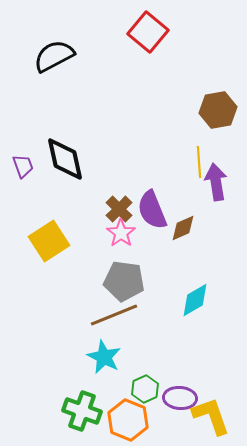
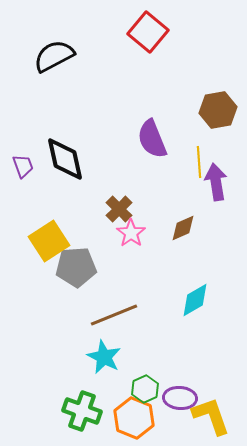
purple semicircle: moved 71 px up
pink star: moved 10 px right
gray pentagon: moved 48 px left, 14 px up; rotated 12 degrees counterclockwise
orange hexagon: moved 6 px right, 2 px up
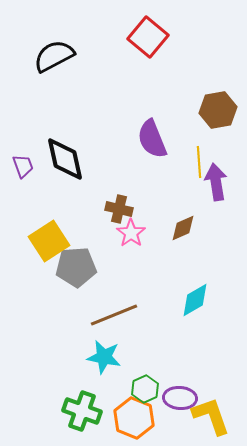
red square: moved 5 px down
brown cross: rotated 32 degrees counterclockwise
cyan star: rotated 16 degrees counterclockwise
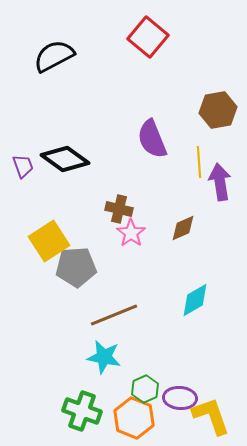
black diamond: rotated 42 degrees counterclockwise
purple arrow: moved 4 px right
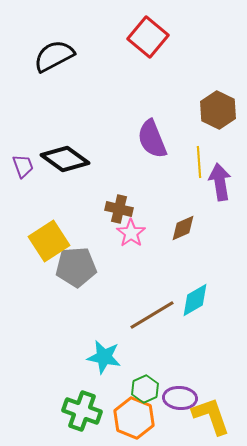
brown hexagon: rotated 24 degrees counterclockwise
brown line: moved 38 px right; rotated 9 degrees counterclockwise
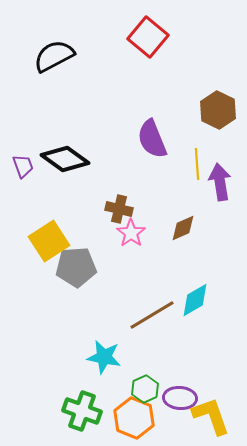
yellow line: moved 2 px left, 2 px down
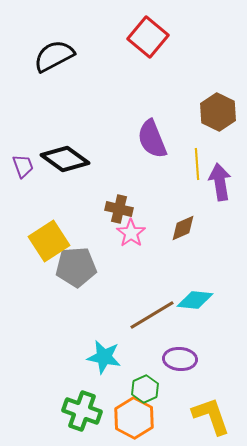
brown hexagon: moved 2 px down
cyan diamond: rotated 36 degrees clockwise
purple ellipse: moved 39 px up
orange hexagon: rotated 6 degrees clockwise
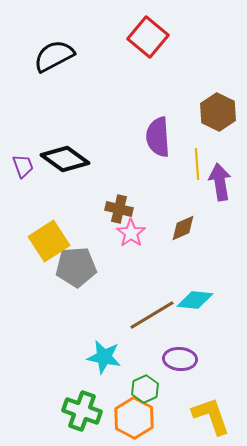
purple semicircle: moved 6 px right, 2 px up; rotated 18 degrees clockwise
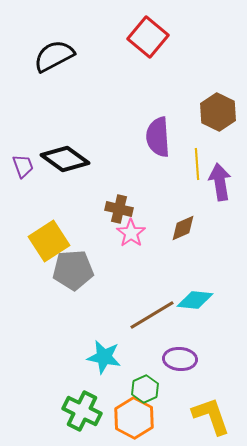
gray pentagon: moved 3 px left, 3 px down
green cross: rotated 6 degrees clockwise
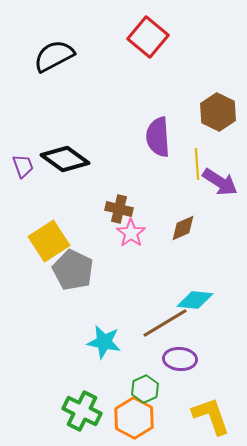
purple arrow: rotated 132 degrees clockwise
gray pentagon: rotated 30 degrees clockwise
brown line: moved 13 px right, 8 px down
cyan star: moved 15 px up
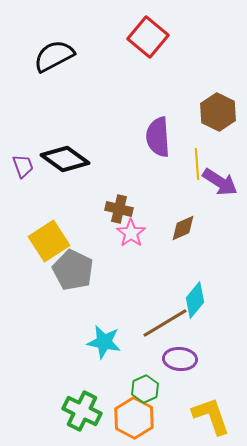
cyan diamond: rotated 57 degrees counterclockwise
